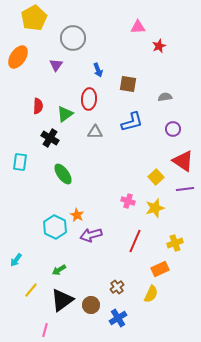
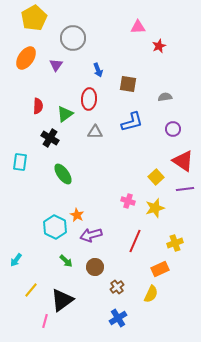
orange ellipse: moved 8 px right, 1 px down
green arrow: moved 7 px right, 9 px up; rotated 104 degrees counterclockwise
brown circle: moved 4 px right, 38 px up
pink line: moved 9 px up
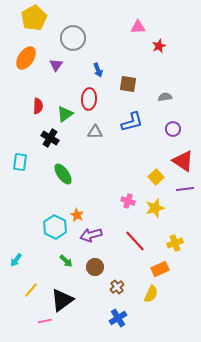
red line: rotated 65 degrees counterclockwise
pink line: rotated 64 degrees clockwise
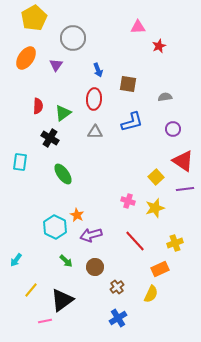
red ellipse: moved 5 px right
green triangle: moved 2 px left, 1 px up
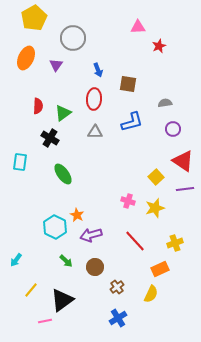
orange ellipse: rotated 10 degrees counterclockwise
gray semicircle: moved 6 px down
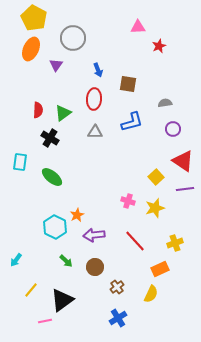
yellow pentagon: rotated 15 degrees counterclockwise
orange ellipse: moved 5 px right, 9 px up
red semicircle: moved 4 px down
green ellipse: moved 11 px left, 3 px down; rotated 15 degrees counterclockwise
orange star: rotated 16 degrees clockwise
purple arrow: moved 3 px right; rotated 10 degrees clockwise
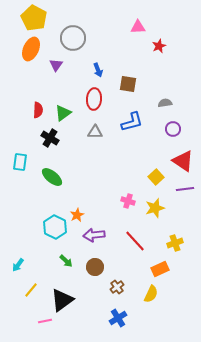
cyan arrow: moved 2 px right, 5 px down
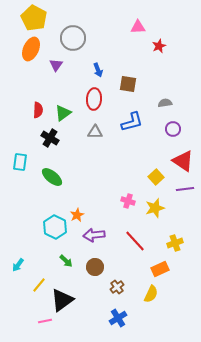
yellow line: moved 8 px right, 5 px up
